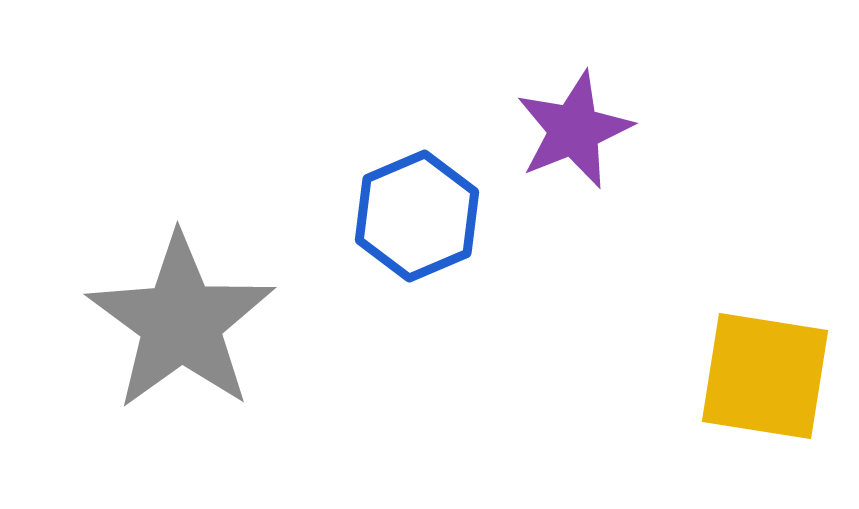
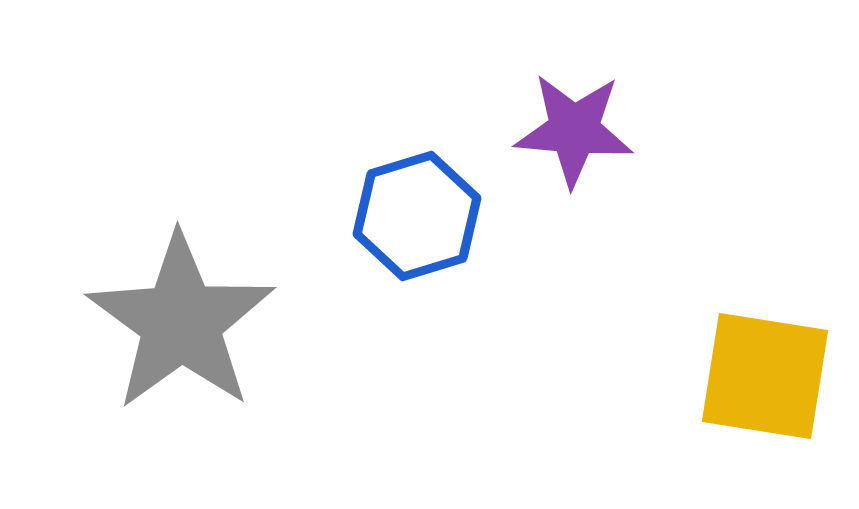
purple star: rotated 27 degrees clockwise
blue hexagon: rotated 6 degrees clockwise
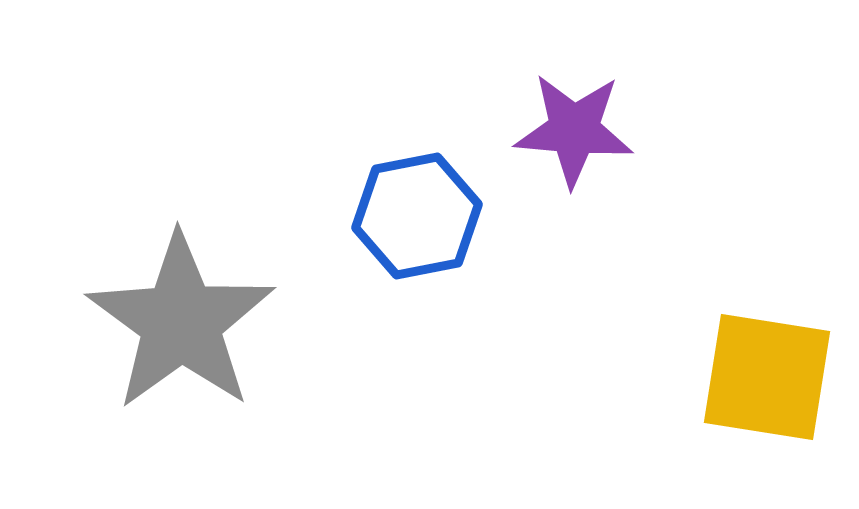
blue hexagon: rotated 6 degrees clockwise
yellow square: moved 2 px right, 1 px down
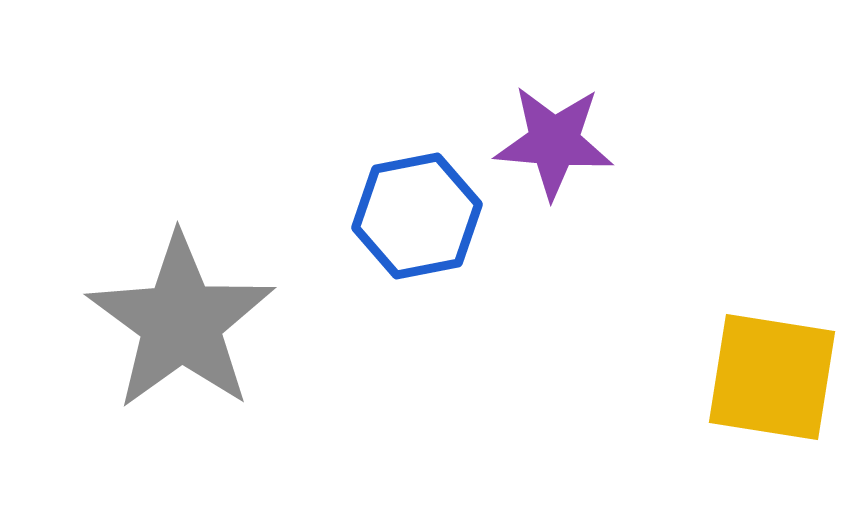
purple star: moved 20 px left, 12 px down
yellow square: moved 5 px right
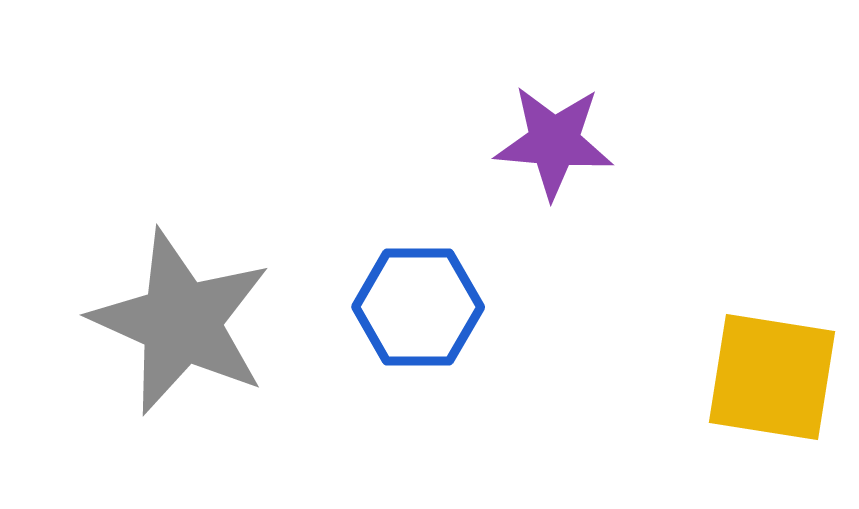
blue hexagon: moved 1 px right, 91 px down; rotated 11 degrees clockwise
gray star: rotated 12 degrees counterclockwise
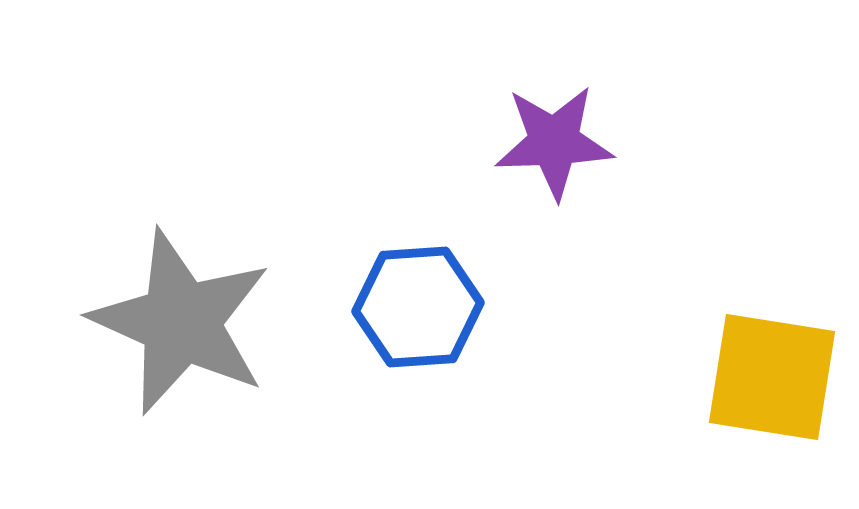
purple star: rotated 7 degrees counterclockwise
blue hexagon: rotated 4 degrees counterclockwise
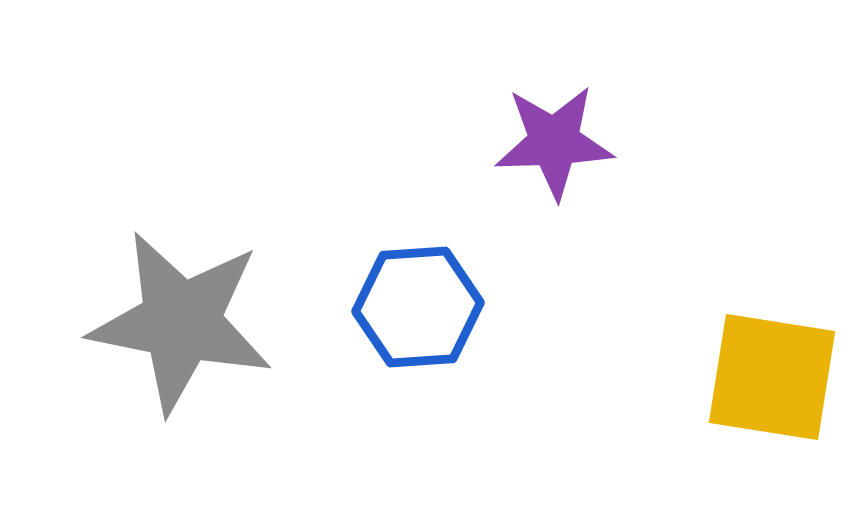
gray star: rotated 13 degrees counterclockwise
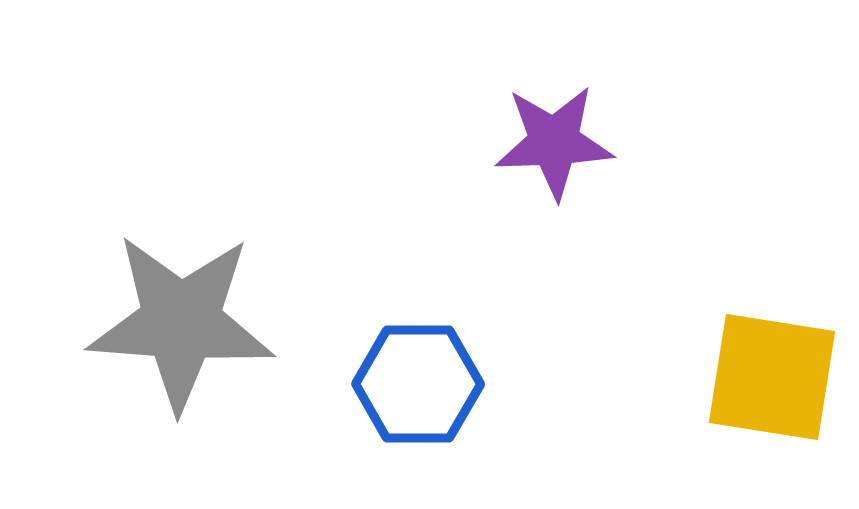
blue hexagon: moved 77 px down; rotated 4 degrees clockwise
gray star: rotated 7 degrees counterclockwise
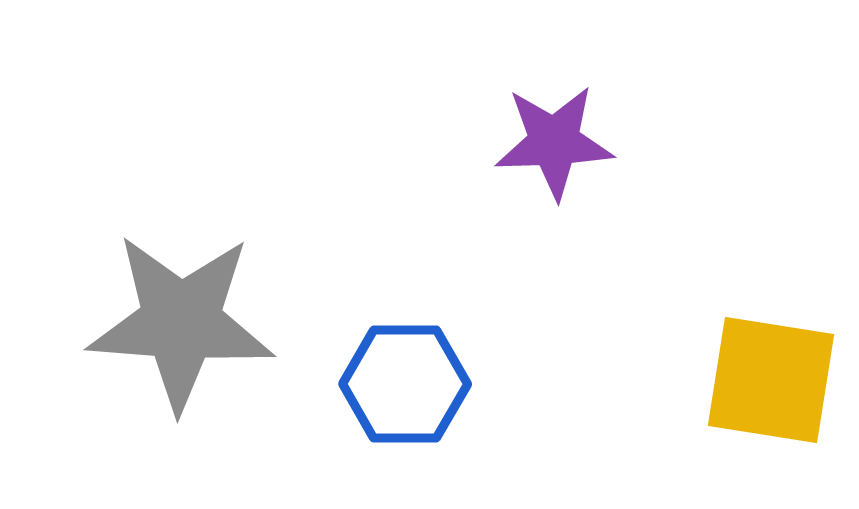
yellow square: moved 1 px left, 3 px down
blue hexagon: moved 13 px left
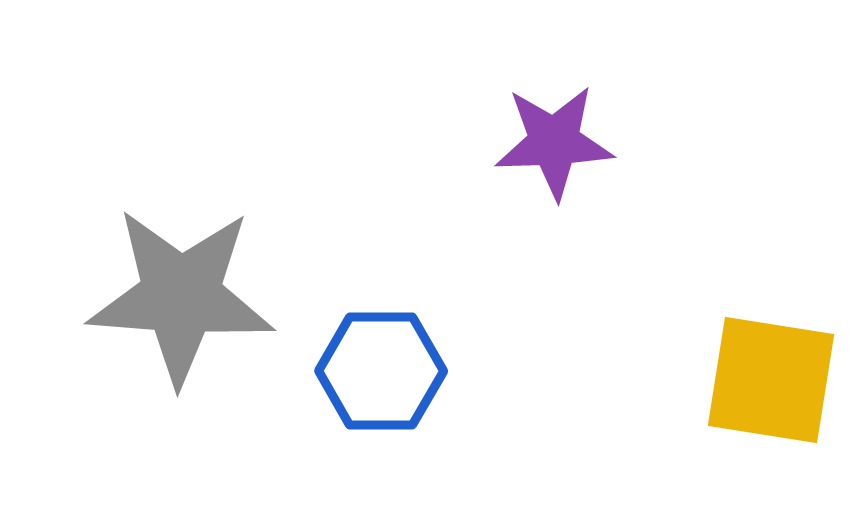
gray star: moved 26 px up
blue hexagon: moved 24 px left, 13 px up
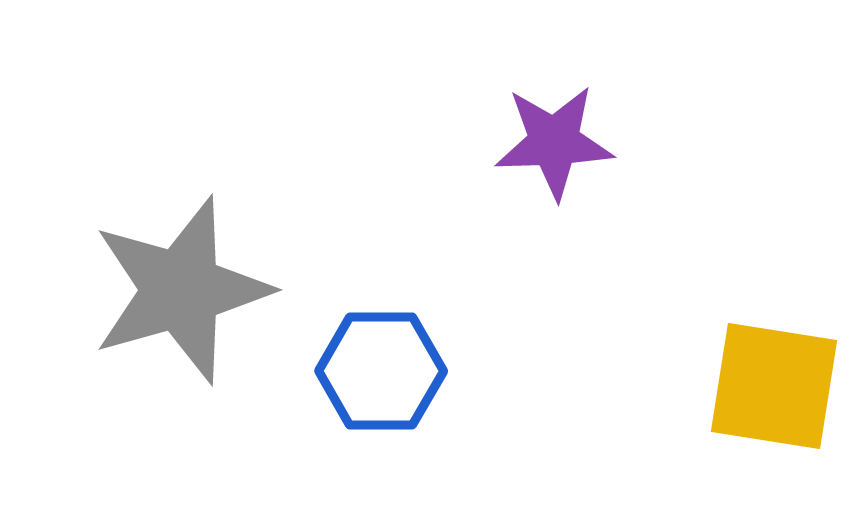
gray star: moved 6 px up; rotated 20 degrees counterclockwise
yellow square: moved 3 px right, 6 px down
